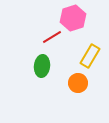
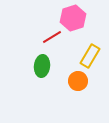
orange circle: moved 2 px up
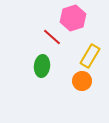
red line: rotated 72 degrees clockwise
orange circle: moved 4 px right
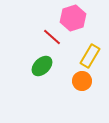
green ellipse: rotated 40 degrees clockwise
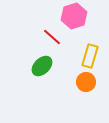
pink hexagon: moved 1 px right, 2 px up
yellow rectangle: rotated 15 degrees counterclockwise
orange circle: moved 4 px right, 1 px down
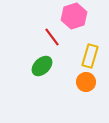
red line: rotated 12 degrees clockwise
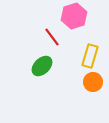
orange circle: moved 7 px right
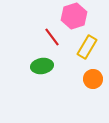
yellow rectangle: moved 3 px left, 9 px up; rotated 15 degrees clockwise
green ellipse: rotated 35 degrees clockwise
orange circle: moved 3 px up
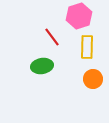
pink hexagon: moved 5 px right
yellow rectangle: rotated 30 degrees counterclockwise
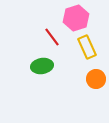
pink hexagon: moved 3 px left, 2 px down
yellow rectangle: rotated 25 degrees counterclockwise
orange circle: moved 3 px right
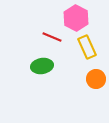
pink hexagon: rotated 15 degrees counterclockwise
red line: rotated 30 degrees counterclockwise
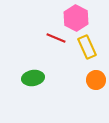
red line: moved 4 px right, 1 px down
green ellipse: moved 9 px left, 12 px down
orange circle: moved 1 px down
